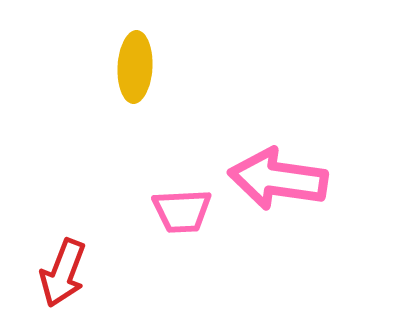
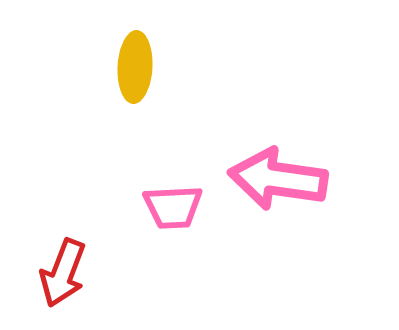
pink trapezoid: moved 9 px left, 4 px up
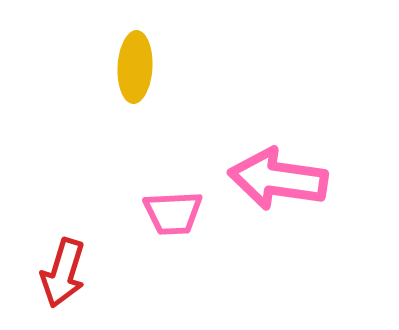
pink trapezoid: moved 6 px down
red arrow: rotated 4 degrees counterclockwise
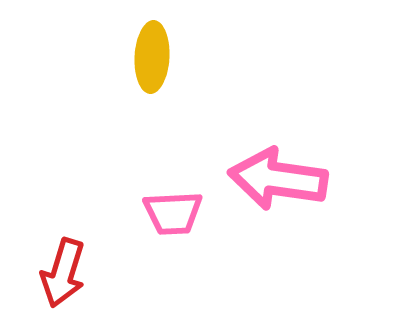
yellow ellipse: moved 17 px right, 10 px up
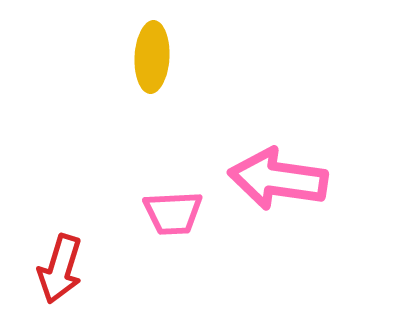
red arrow: moved 3 px left, 4 px up
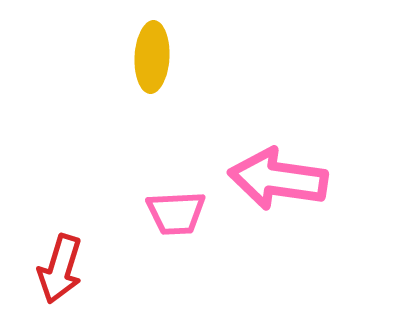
pink trapezoid: moved 3 px right
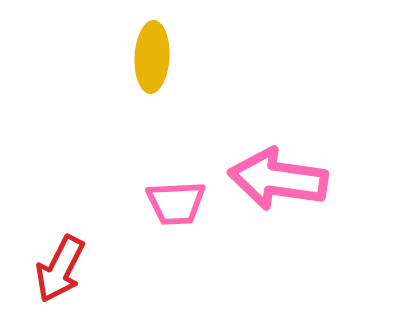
pink trapezoid: moved 10 px up
red arrow: rotated 10 degrees clockwise
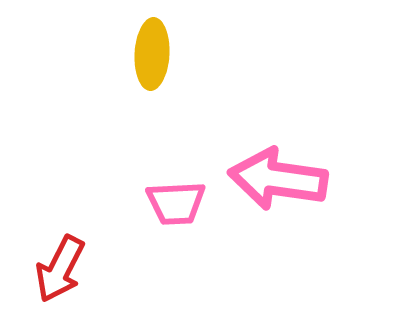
yellow ellipse: moved 3 px up
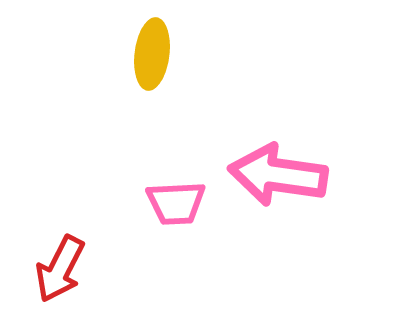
yellow ellipse: rotated 4 degrees clockwise
pink arrow: moved 4 px up
